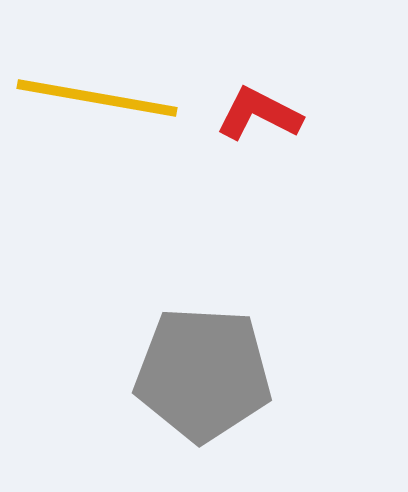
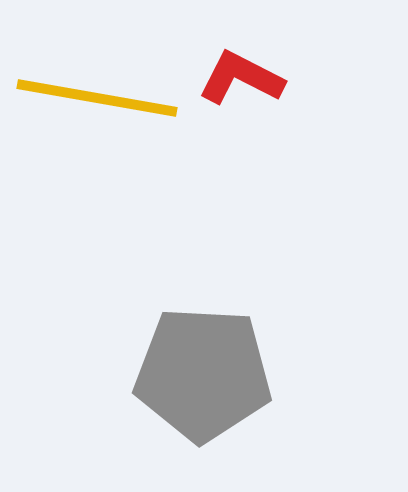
red L-shape: moved 18 px left, 36 px up
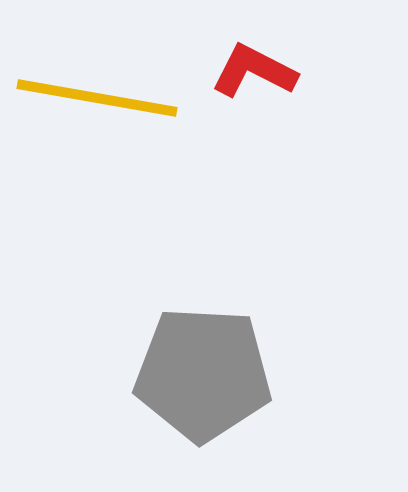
red L-shape: moved 13 px right, 7 px up
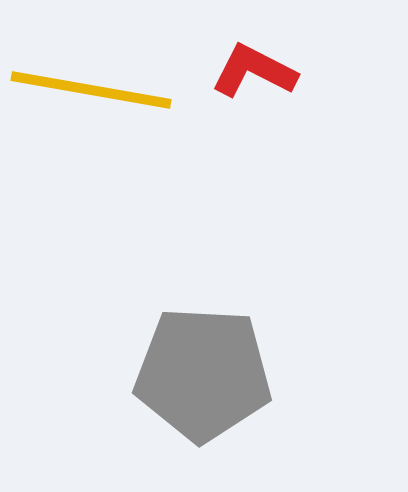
yellow line: moved 6 px left, 8 px up
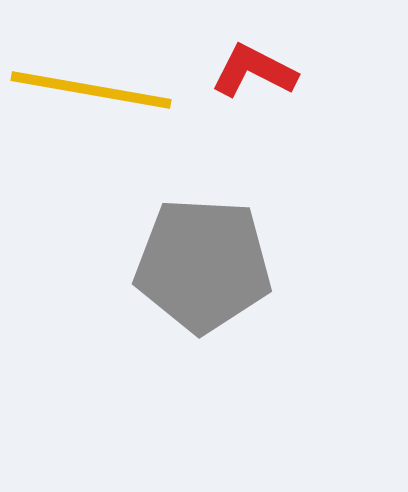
gray pentagon: moved 109 px up
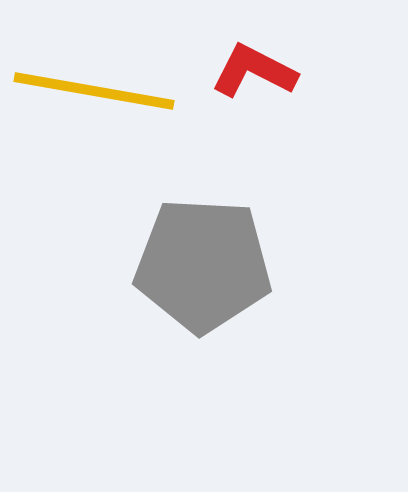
yellow line: moved 3 px right, 1 px down
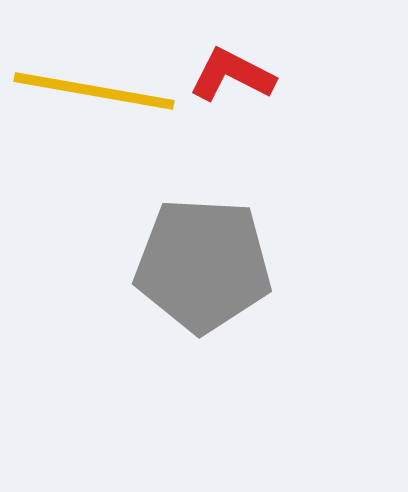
red L-shape: moved 22 px left, 4 px down
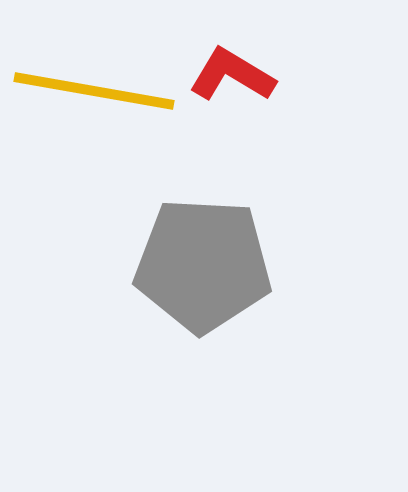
red L-shape: rotated 4 degrees clockwise
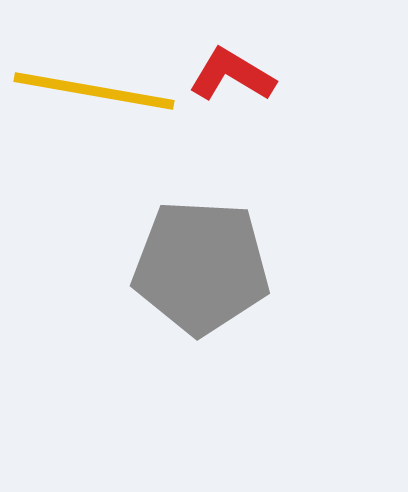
gray pentagon: moved 2 px left, 2 px down
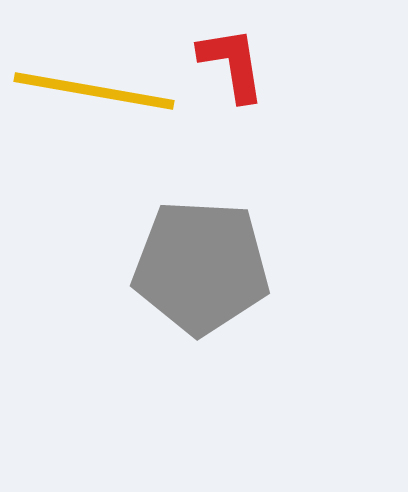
red L-shape: moved 11 px up; rotated 50 degrees clockwise
